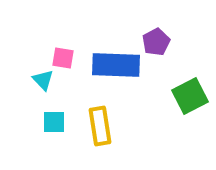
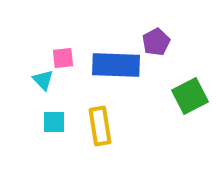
pink square: rotated 15 degrees counterclockwise
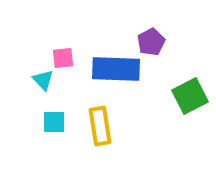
purple pentagon: moved 5 px left
blue rectangle: moved 4 px down
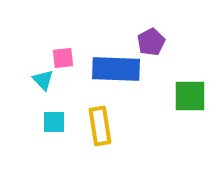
green square: rotated 27 degrees clockwise
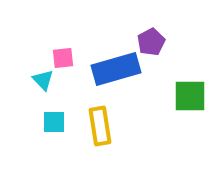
blue rectangle: rotated 18 degrees counterclockwise
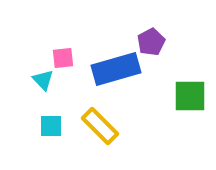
cyan square: moved 3 px left, 4 px down
yellow rectangle: rotated 36 degrees counterclockwise
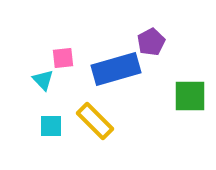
yellow rectangle: moved 5 px left, 5 px up
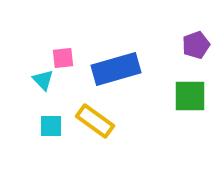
purple pentagon: moved 45 px right, 3 px down; rotated 8 degrees clockwise
yellow rectangle: rotated 9 degrees counterclockwise
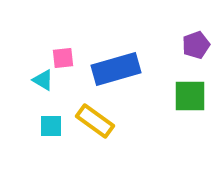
cyan triangle: rotated 15 degrees counterclockwise
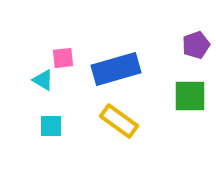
yellow rectangle: moved 24 px right
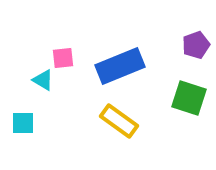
blue rectangle: moved 4 px right, 3 px up; rotated 6 degrees counterclockwise
green square: moved 1 px left, 2 px down; rotated 18 degrees clockwise
cyan square: moved 28 px left, 3 px up
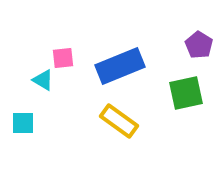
purple pentagon: moved 3 px right; rotated 20 degrees counterclockwise
green square: moved 3 px left, 5 px up; rotated 30 degrees counterclockwise
